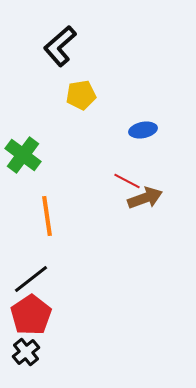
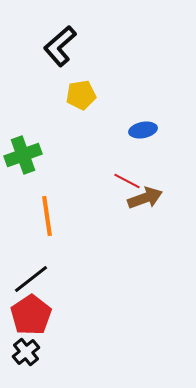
green cross: rotated 33 degrees clockwise
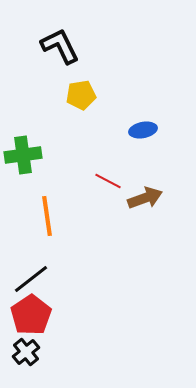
black L-shape: rotated 105 degrees clockwise
green cross: rotated 12 degrees clockwise
red line: moved 19 px left
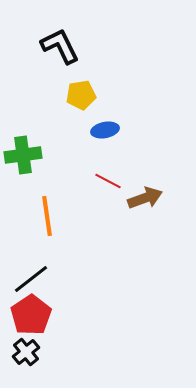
blue ellipse: moved 38 px left
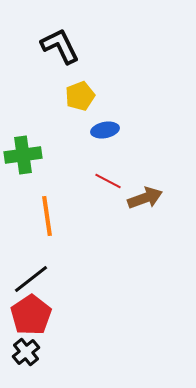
yellow pentagon: moved 1 px left, 1 px down; rotated 12 degrees counterclockwise
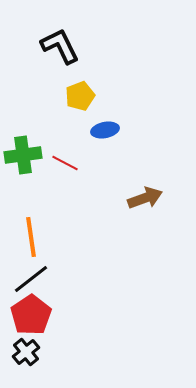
red line: moved 43 px left, 18 px up
orange line: moved 16 px left, 21 px down
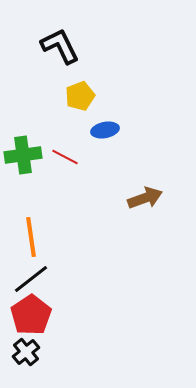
red line: moved 6 px up
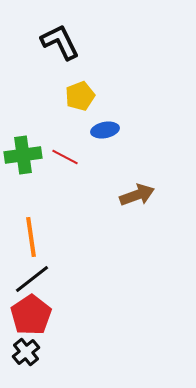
black L-shape: moved 4 px up
brown arrow: moved 8 px left, 3 px up
black line: moved 1 px right
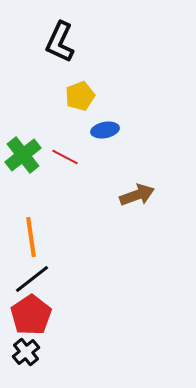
black L-shape: rotated 129 degrees counterclockwise
green cross: rotated 30 degrees counterclockwise
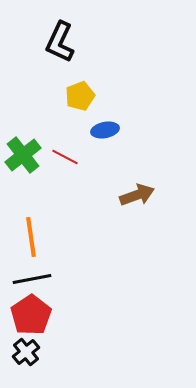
black line: rotated 27 degrees clockwise
